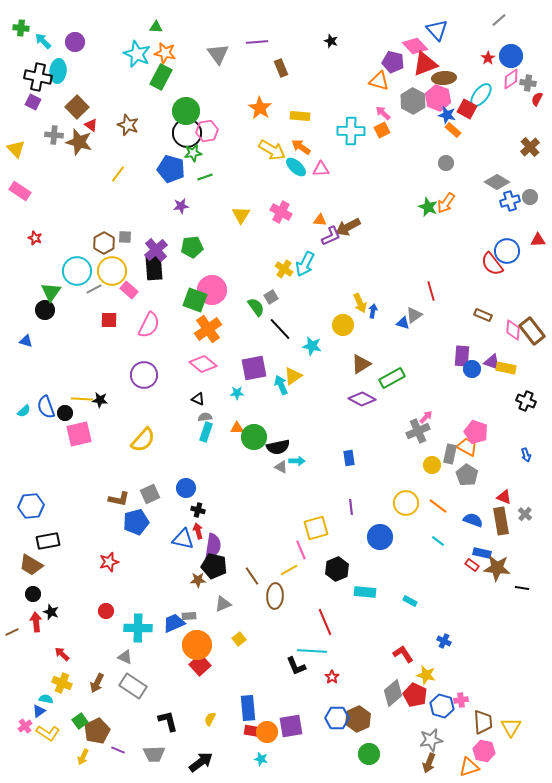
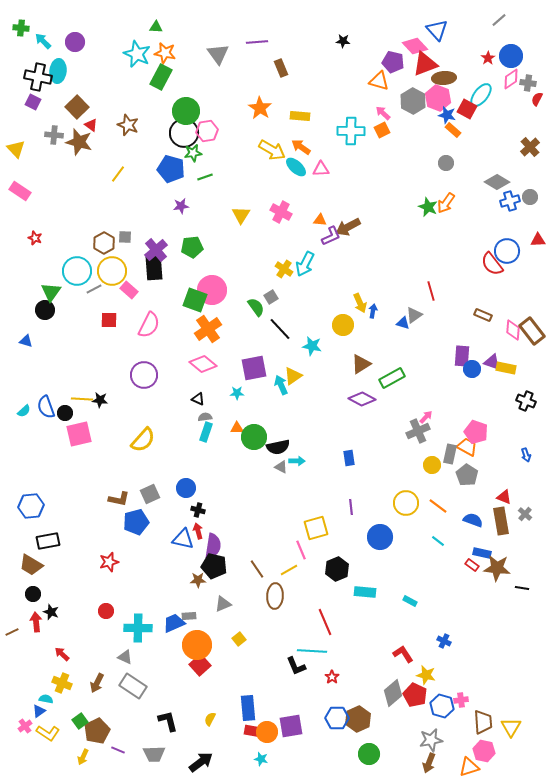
black star at (331, 41): moved 12 px right; rotated 16 degrees counterclockwise
black circle at (187, 133): moved 3 px left
brown line at (252, 576): moved 5 px right, 7 px up
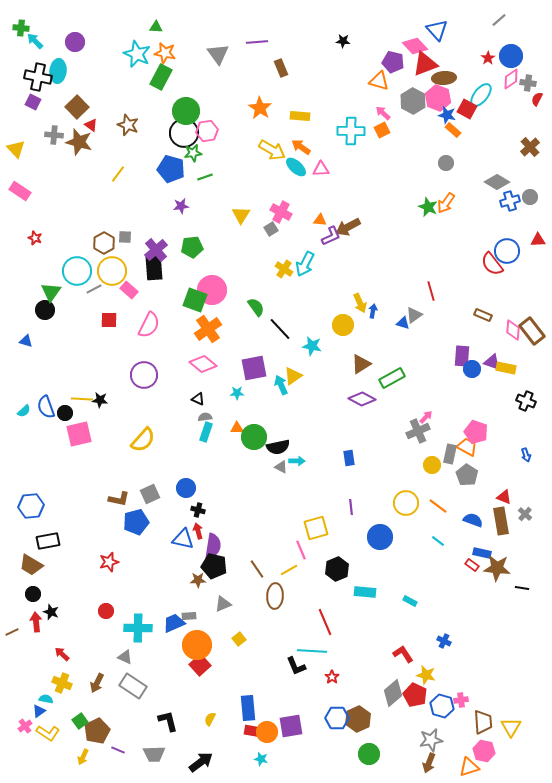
cyan arrow at (43, 41): moved 8 px left
gray square at (271, 297): moved 68 px up
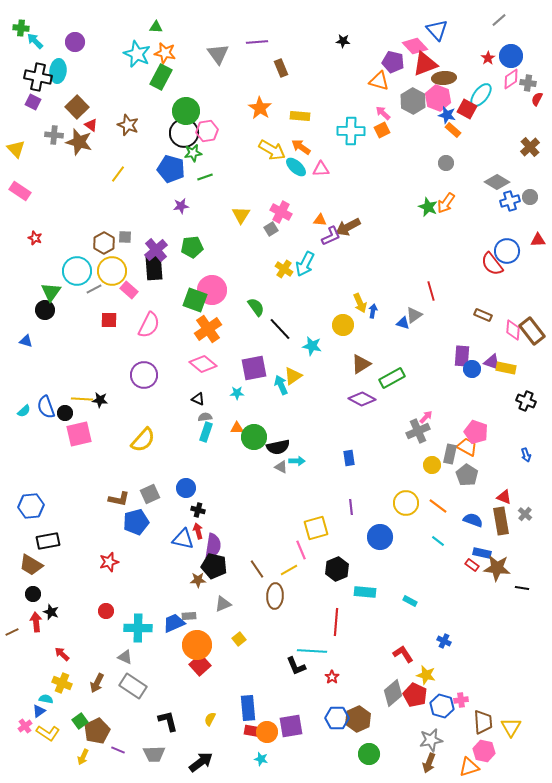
red line at (325, 622): moved 11 px right; rotated 28 degrees clockwise
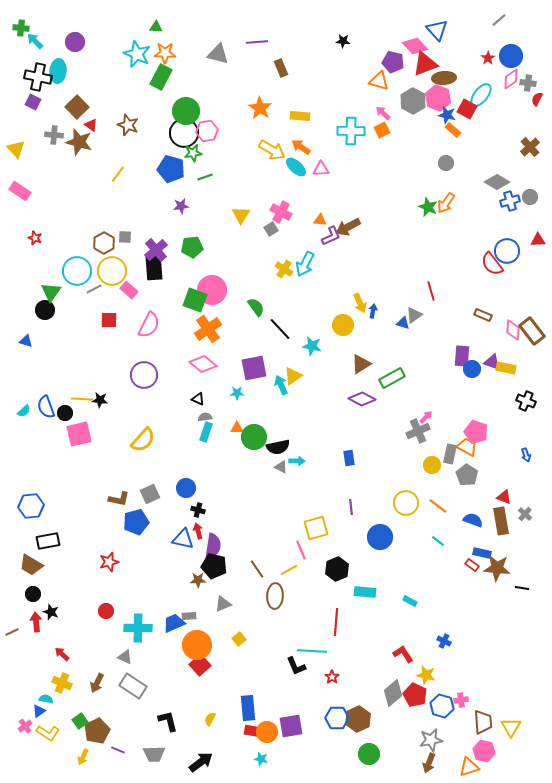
orange star at (165, 53): rotated 10 degrees counterclockwise
gray triangle at (218, 54): rotated 40 degrees counterclockwise
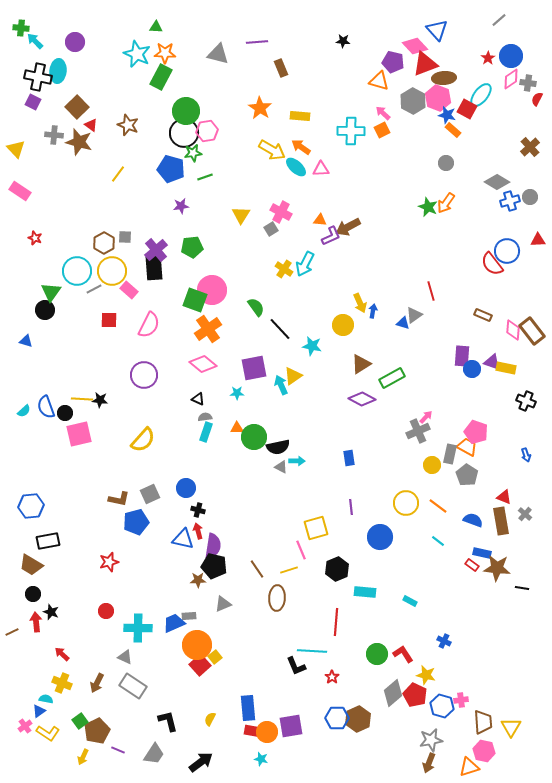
yellow line at (289, 570): rotated 12 degrees clockwise
brown ellipse at (275, 596): moved 2 px right, 2 px down
yellow square at (239, 639): moved 24 px left, 18 px down
gray trapezoid at (154, 754): rotated 55 degrees counterclockwise
green circle at (369, 754): moved 8 px right, 100 px up
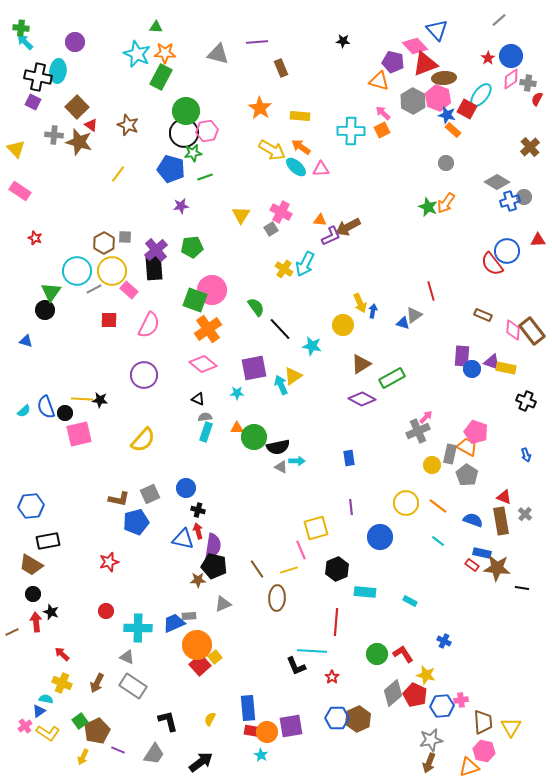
cyan arrow at (35, 41): moved 10 px left, 1 px down
gray circle at (530, 197): moved 6 px left
gray triangle at (125, 657): moved 2 px right
blue hexagon at (442, 706): rotated 20 degrees counterclockwise
cyan star at (261, 759): moved 4 px up; rotated 16 degrees clockwise
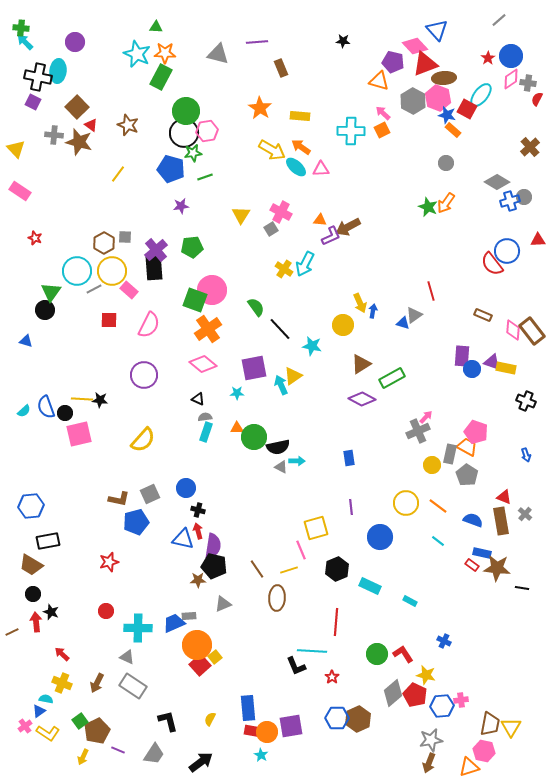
cyan rectangle at (365, 592): moved 5 px right, 6 px up; rotated 20 degrees clockwise
brown trapezoid at (483, 722): moved 7 px right, 2 px down; rotated 15 degrees clockwise
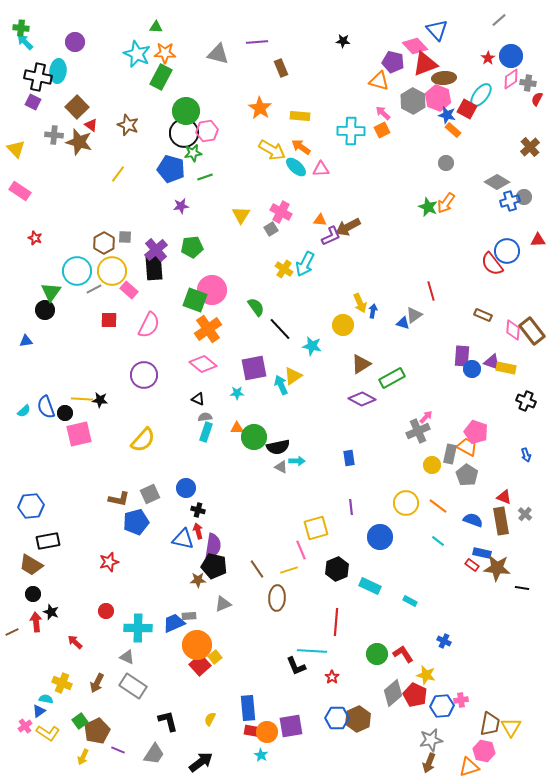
blue triangle at (26, 341): rotated 24 degrees counterclockwise
red arrow at (62, 654): moved 13 px right, 12 px up
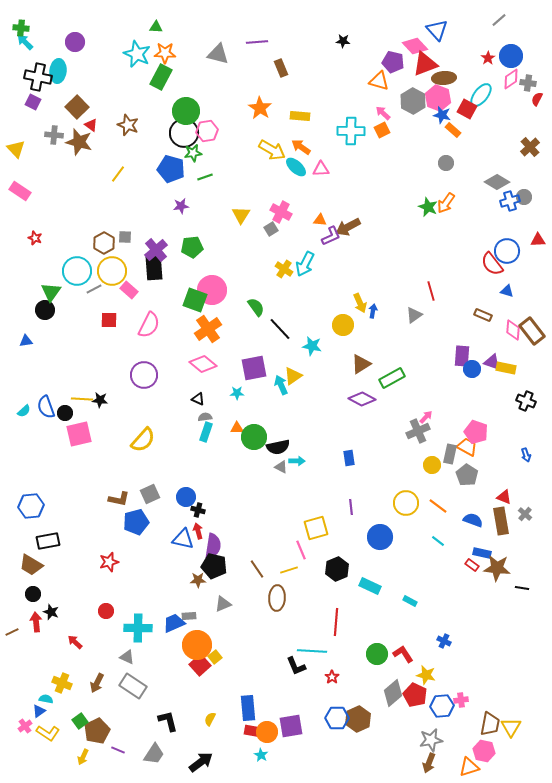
blue star at (447, 115): moved 5 px left
blue triangle at (403, 323): moved 104 px right, 32 px up
blue circle at (186, 488): moved 9 px down
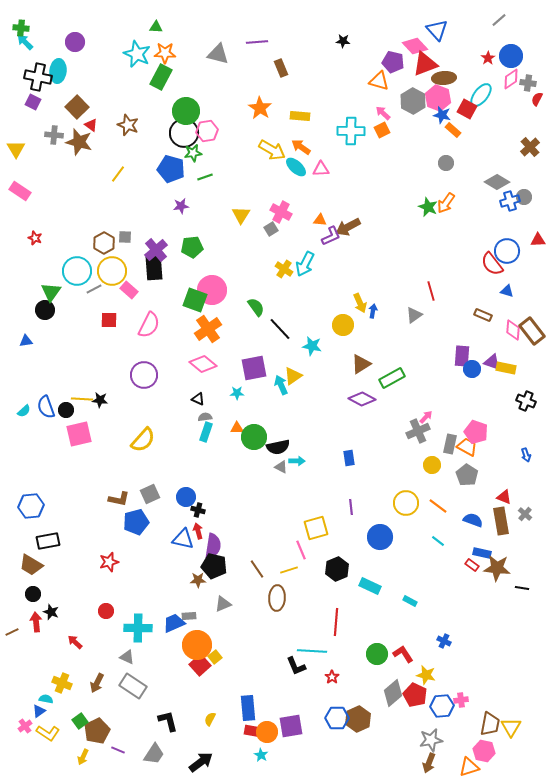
yellow triangle at (16, 149): rotated 12 degrees clockwise
black circle at (65, 413): moved 1 px right, 3 px up
gray rectangle at (450, 454): moved 10 px up
